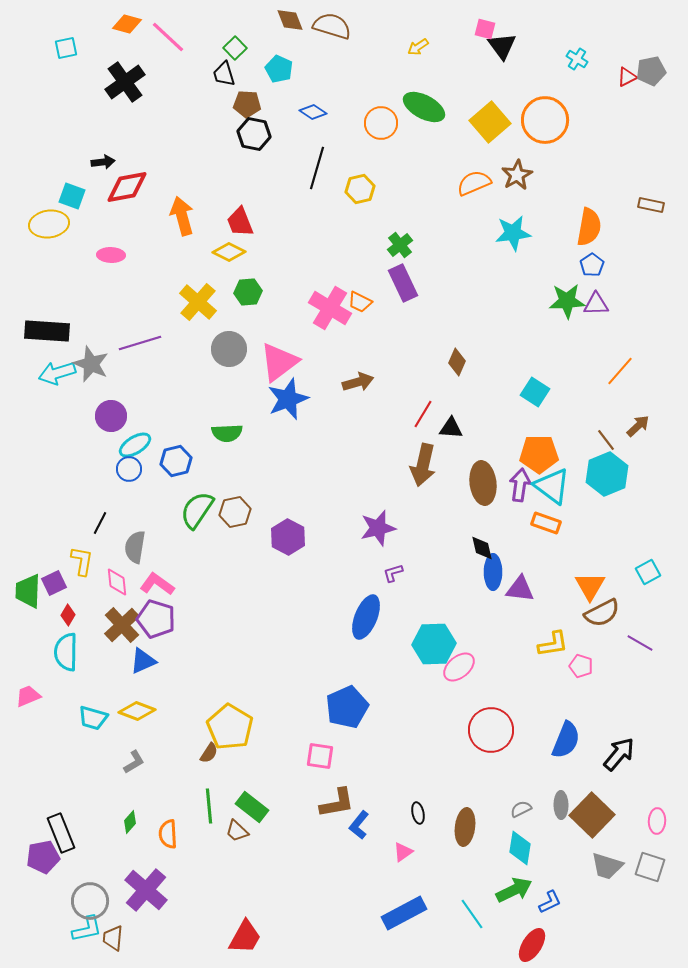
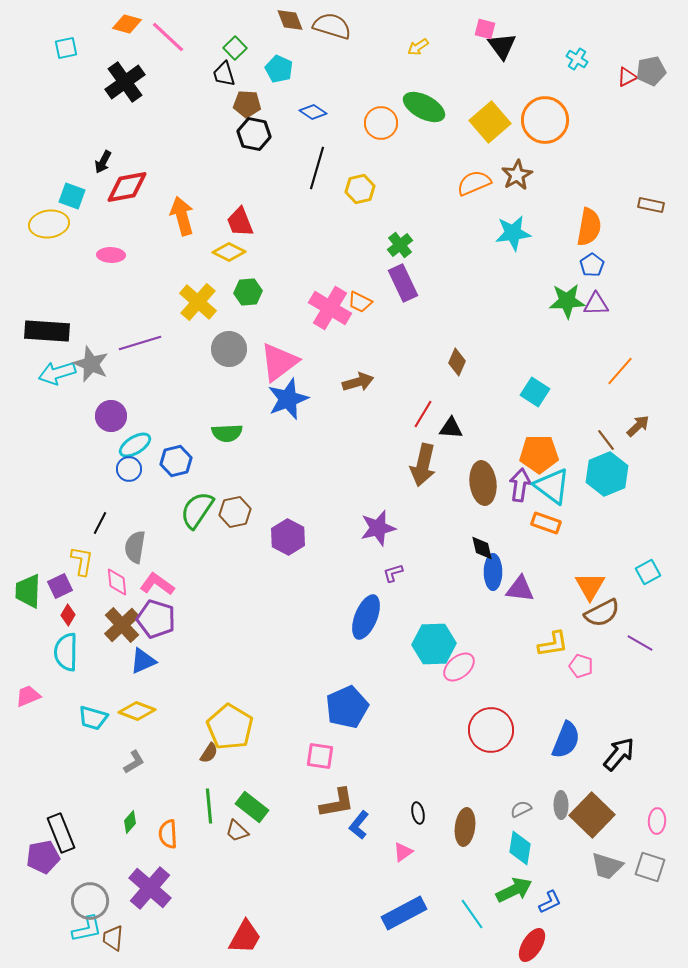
black arrow at (103, 162): rotated 125 degrees clockwise
purple square at (54, 583): moved 6 px right, 3 px down
purple cross at (146, 890): moved 4 px right, 2 px up
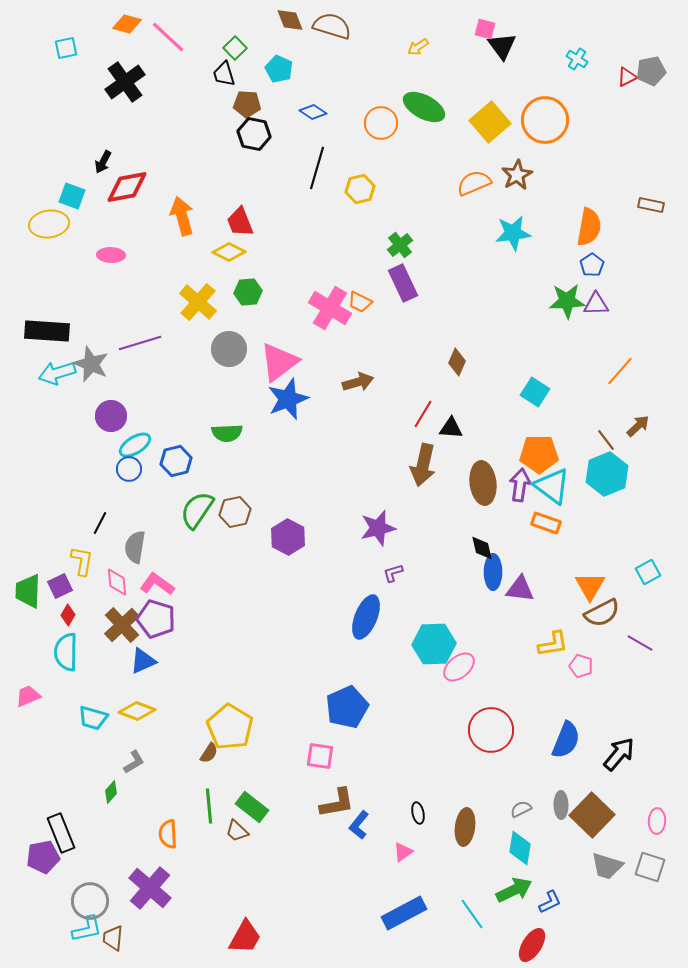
green diamond at (130, 822): moved 19 px left, 30 px up
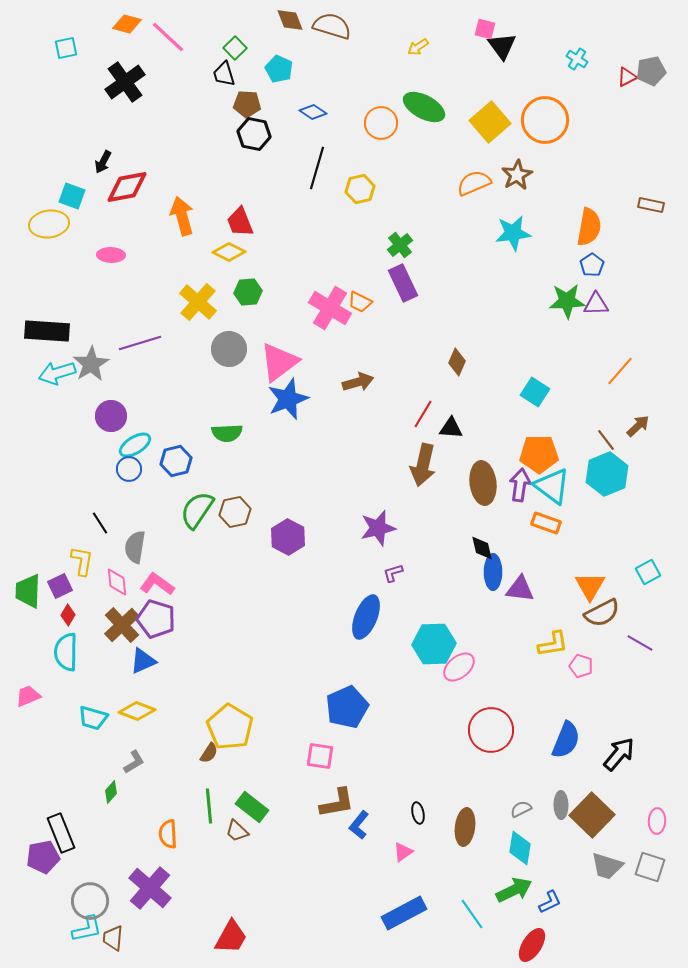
gray star at (91, 364): rotated 18 degrees clockwise
black line at (100, 523): rotated 60 degrees counterclockwise
red trapezoid at (245, 937): moved 14 px left
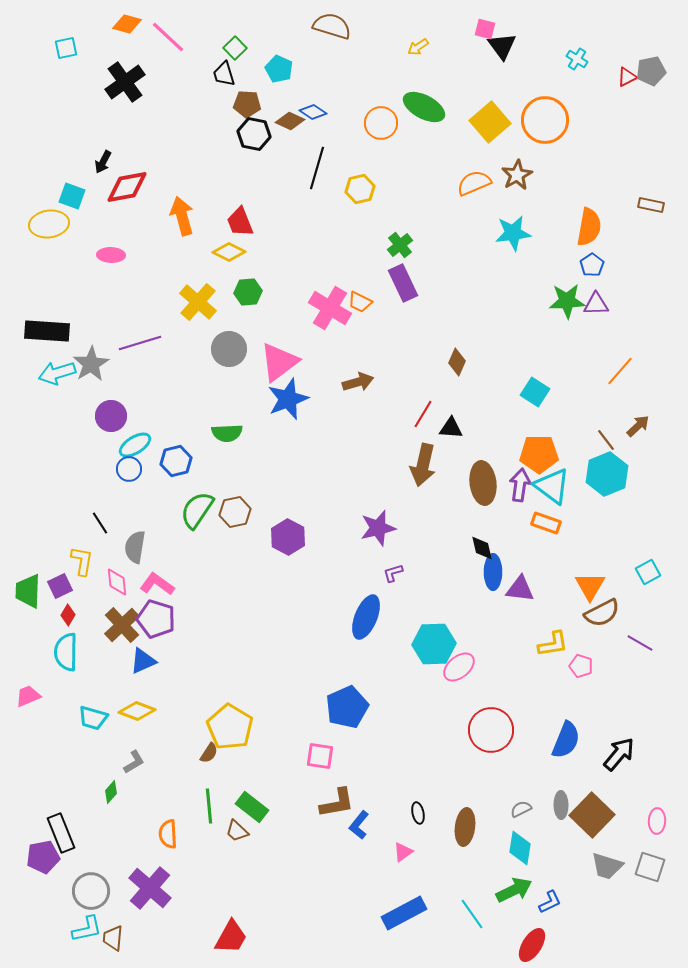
brown diamond at (290, 20): moved 101 px down; rotated 44 degrees counterclockwise
gray circle at (90, 901): moved 1 px right, 10 px up
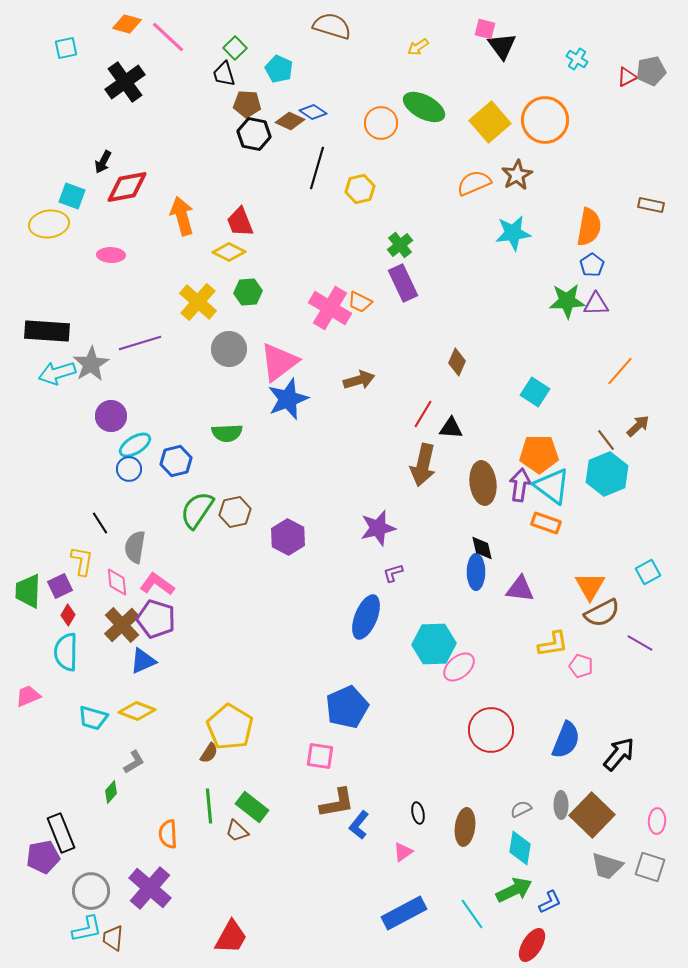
brown arrow at (358, 382): moved 1 px right, 2 px up
blue ellipse at (493, 572): moved 17 px left
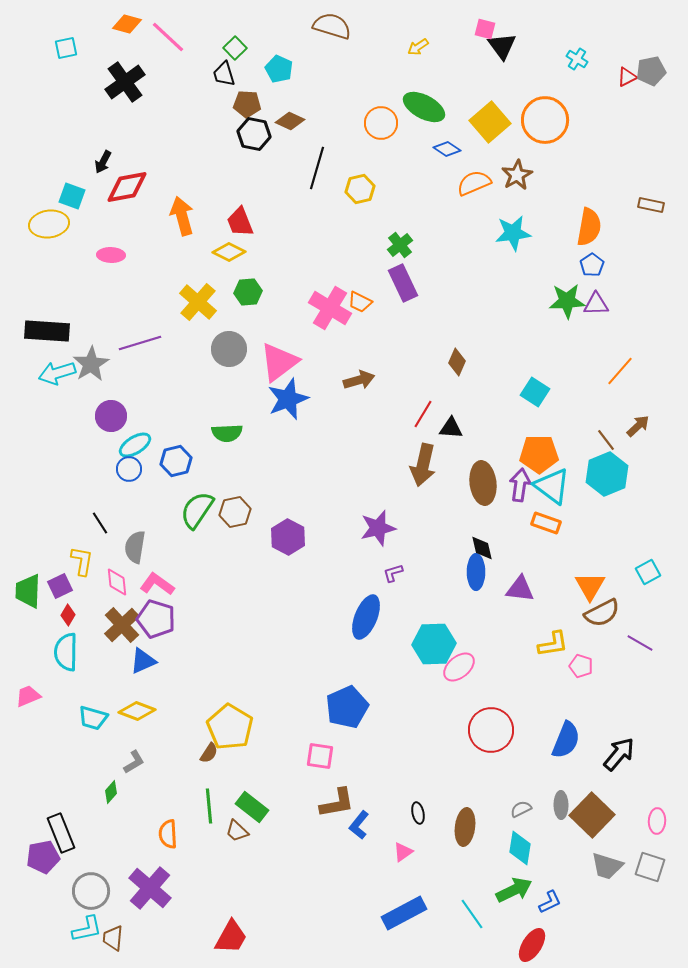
blue diamond at (313, 112): moved 134 px right, 37 px down
